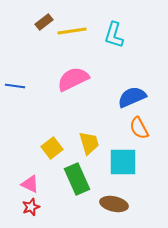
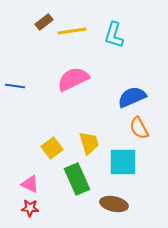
red star: moved 1 px left, 1 px down; rotated 24 degrees clockwise
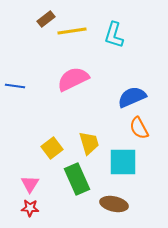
brown rectangle: moved 2 px right, 3 px up
pink triangle: rotated 36 degrees clockwise
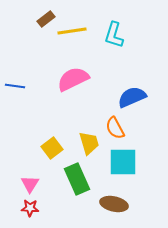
orange semicircle: moved 24 px left
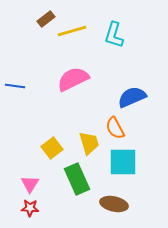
yellow line: rotated 8 degrees counterclockwise
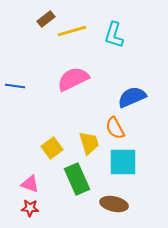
pink triangle: rotated 42 degrees counterclockwise
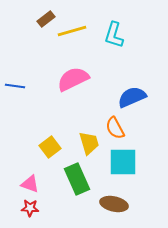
yellow square: moved 2 px left, 1 px up
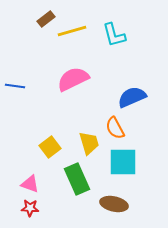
cyan L-shape: rotated 32 degrees counterclockwise
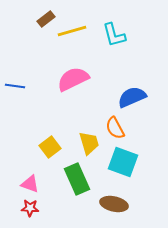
cyan square: rotated 20 degrees clockwise
